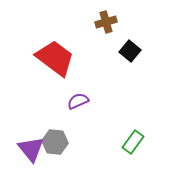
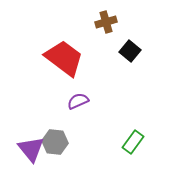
red trapezoid: moved 9 px right
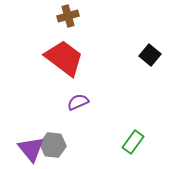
brown cross: moved 38 px left, 6 px up
black square: moved 20 px right, 4 px down
purple semicircle: moved 1 px down
gray hexagon: moved 2 px left, 3 px down
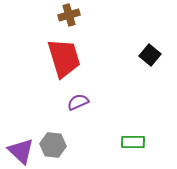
brown cross: moved 1 px right, 1 px up
red trapezoid: rotated 36 degrees clockwise
green rectangle: rotated 55 degrees clockwise
purple triangle: moved 10 px left, 2 px down; rotated 8 degrees counterclockwise
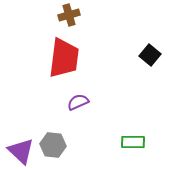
red trapezoid: rotated 24 degrees clockwise
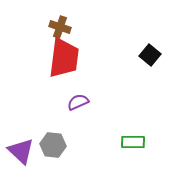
brown cross: moved 9 px left, 12 px down; rotated 35 degrees clockwise
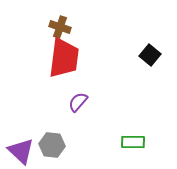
purple semicircle: rotated 25 degrees counterclockwise
gray hexagon: moved 1 px left
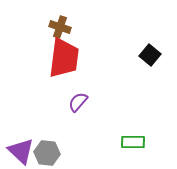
gray hexagon: moved 5 px left, 8 px down
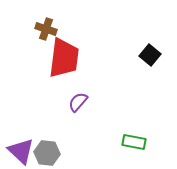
brown cross: moved 14 px left, 2 px down
green rectangle: moved 1 px right; rotated 10 degrees clockwise
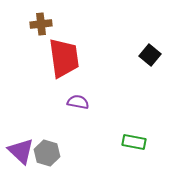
brown cross: moved 5 px left, 5 px up; rotated 25 degrees counterclockwise
red trapezoid: rotated 15 degrees counterclockwise
purple semicircle: rotated 60 degrees clockwise
gray hexagon: rotated 10 degrees clockwise
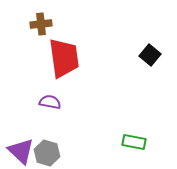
purple semicircle: moved 28 px left
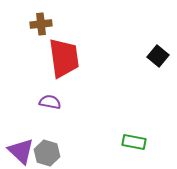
black square: moved 8 px right, 1 px down
